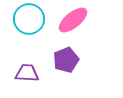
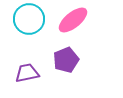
purple trapezoid: rotated 15 degrees counterclockwise
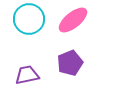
purple pentagon: moved 4 px right, 3 px down
purple trapezoid: moved 2 px down
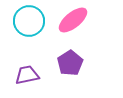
cyan circle: moved 2 px down
purple pentagon: rotated 10 degrees counterclockwise
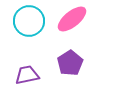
pink ellipse: moved 1 px left, 1 px up
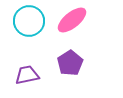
pink ellipse: moved 1 px down
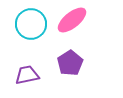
cyan circle: moved 2 px right, 3 px down
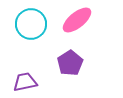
pink ellipse: moved 5 px right
purple trapezoid: moved 2 px left, 7 px down
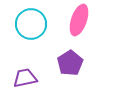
pink ellipse: moved 2 px right; rotated 32 degrees counterclockwise
purple trapezoid: moved 4 px up
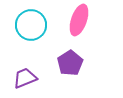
cyan circle: moved 1 px down
purple trapezoid: rotated 10 degrees counterclockwise
